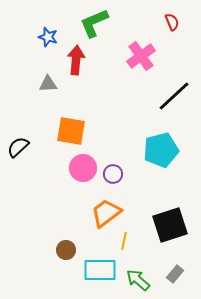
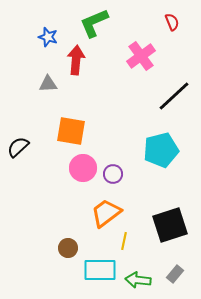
brown circle: moved 2 px right, 2 px up
green arrow: rotated 35 degrees counterclockwise
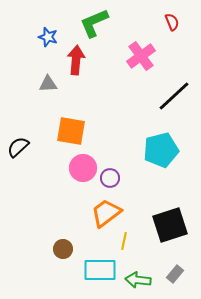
purple circle: moved 3 px left, 4 px down
brown circle: moved 5 px left, 1 px down
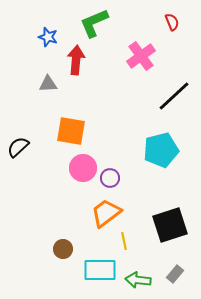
yellow line: rotated 24 degrees counterclockwise
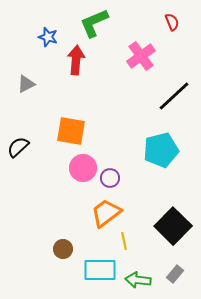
gray triangle: moved 22 px left; rotated 24 degrees counterclockwise
black square: moved 3 px right, 1 px down; rotated 27 degrees counterclockwise
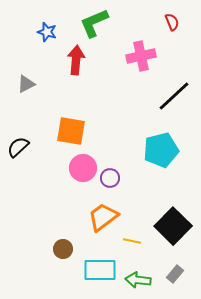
blue star: moved 1 px left, 5 px up
pink cross: rotated 24 degrees clockwise
orange trapezoid: moved 3 px left, 4 px down
yellow line: moved 8 px right; rotated 66 degrees counterclockwise
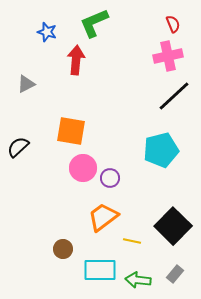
red semicircle: moved 1 px right, 2 px down
pink cross: moved 27 px right
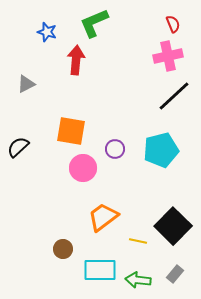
purple circle: moved 5 px right, 29 px up
yellow line: moved 6 px right
